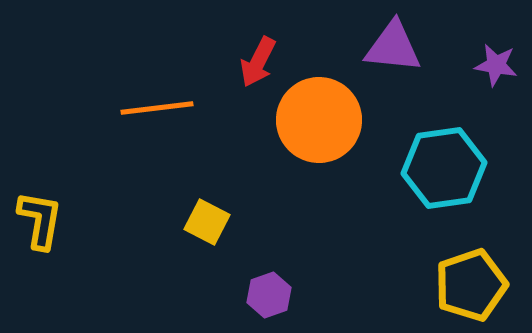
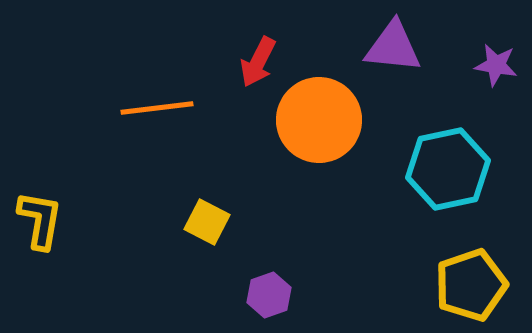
cyan hexagon: moved 4 px right, 1 px down; rotated 4 degrees counterclockwise
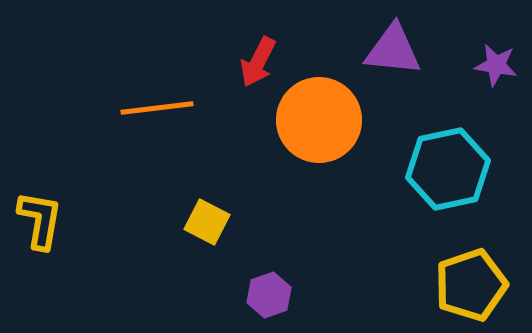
purple triangle: moved 3 px down
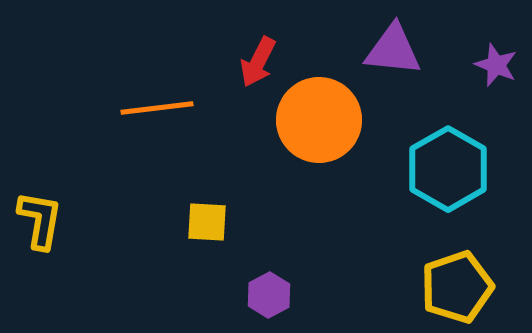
purple star: rotated 12 degrees clockwise
cyan hexagon: rotated 18 degrees counterclockwise
yellow square: rotated 24 degrees counterclockwise
yellow pentagon: moved 14 px left, 2 px down
purple hexagon: rotated 9 degrees counterclockwise
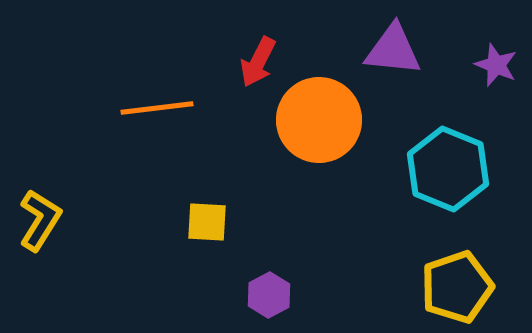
cyan hexagon: rotated 8 degrees counterclockwise
yellow L-shape: rotated 22 degrees clockwise
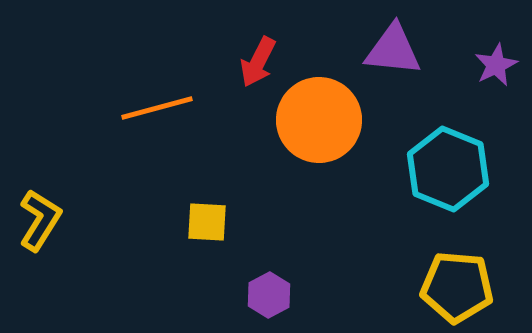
purple star: rotated 24 degrees clockwise
orange line: rotated 8 degrees counterclockwise
yellow pentagon: rotated 24 degrees clockwise
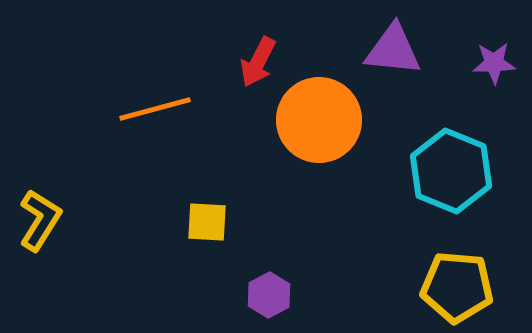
purple star: moved 2 px left, 2 px up; rotated 24 degrees clockwise
orange line: moved 2 px left, 1 px down
cyan hexagon: moved 3 px right, 2 px down
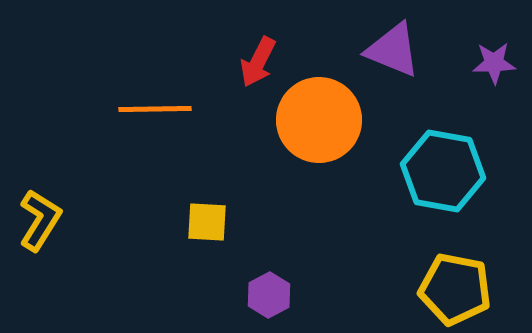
purple triangle: rotated 16 degrees clockwise
orange line: rotated 14 degrees clockwise
cyan hexagon: moved 8 px left; rotated 12 degrees counterclockwise
yellow pentagon: moved 2 px left, 2 px down; rotated 6 degrees clockwise
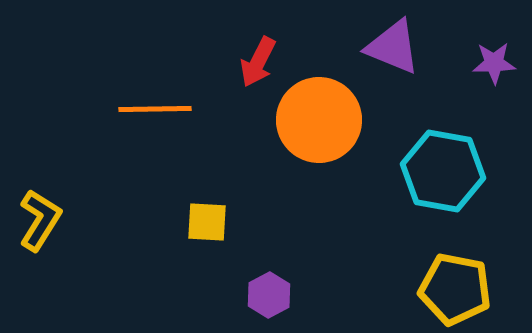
purple triangle: moved 3 px up
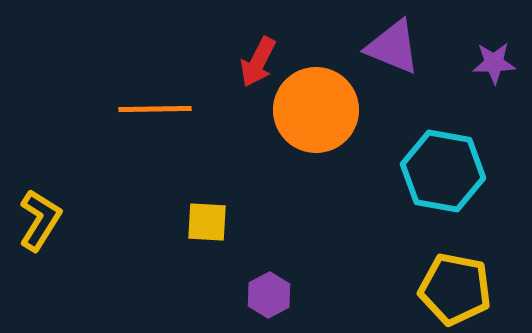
orange circle: moved 3 px left, 10 px up
